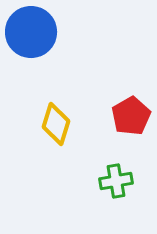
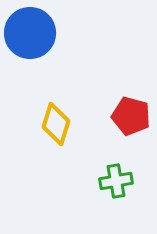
blue circle: moved 1 px left, 1 px down
red pentagon: rotated 27 degrees counterclockwise
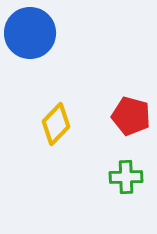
yellow diamond: rotated 27 degrees clockwise
green cross: moved 10 px right, 4 px up; rotated 8 degrees clockwise
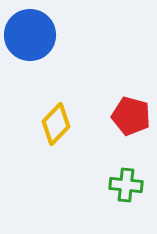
blue circle: moved 2 px down
green cross: moved 8 px down; rotated 8 degrees clockwise
